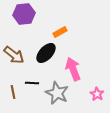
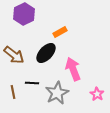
purple hexagon: rotated 20 degrees counterclockwise
gray star: rotated 20 degrees clockwise
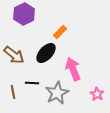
orange rectangle: rotated 16 degrees counterclockwise
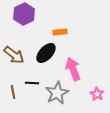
orange rectangle: rotated 40 degrees clockwise
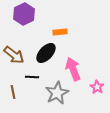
black line: moved 6 px up
pink star: moved 7 px up
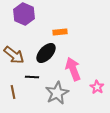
purple hexagon: rotated 10 degrees counterclockwise
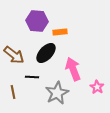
purple hexagon: moved 13 px right, 7 px down; rotated 20 degrees counterclockwise
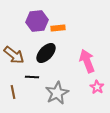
purple hexagon: rotated 10 degrees counterclockwise
orange rectangle: moved 2 px left, 4 px up
pink arrow: moved 14 px right, 8 px up
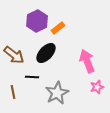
purple hexagon: rotated 20 degrees counterclockwise
orange rectangle: rotated 32 degrees counterclockwise
pink star: rotated 24 degrees clockwise
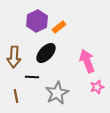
orange rectangle: moved 1 px right, 1 px up
brown arrow: moved 2 px down; rotated 55 degrees clockwise
brown line: moved 3 px right, 4 px down
